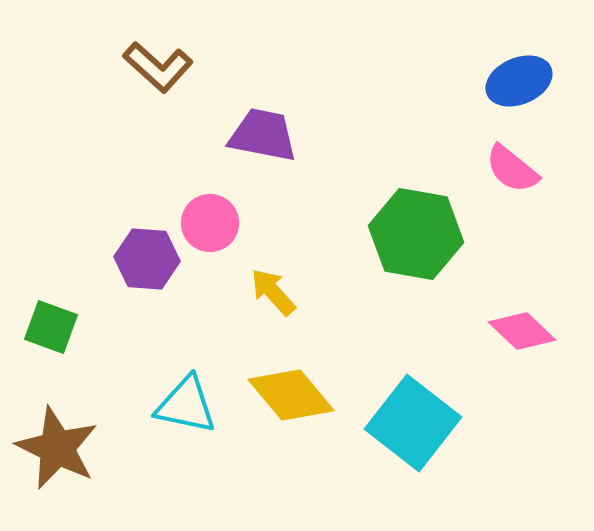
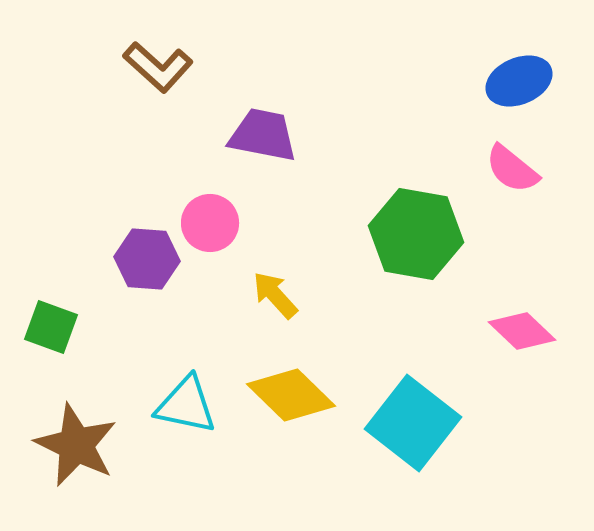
yellow arrow: moved 2 px right, 3 px down
yellow diamond: rotated 6 degrees counterclockwise
brown star: moved 19 px right, 3 px up
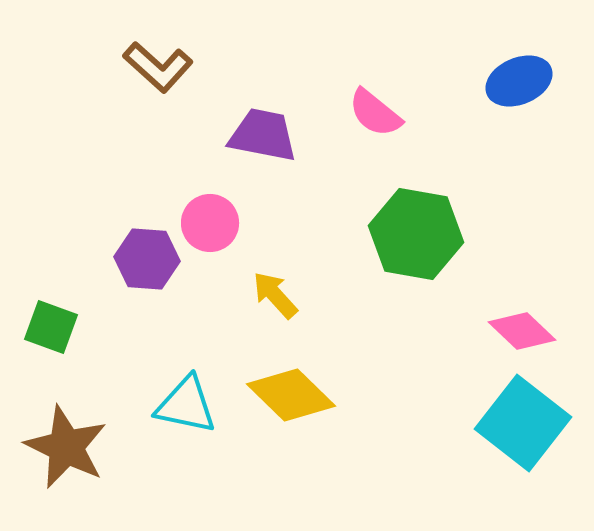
pink semicircle: moved 137 px left, 56 px up
cyan square: moved 110 px right
brown star: moved 10 px left, 2 px down
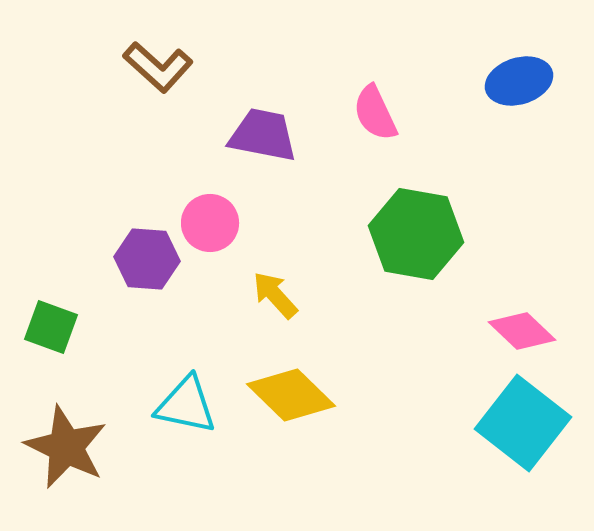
blue ellipse: rotated 6 degrees clockwise
pink semicircle: rotated 26 degrees clockwise
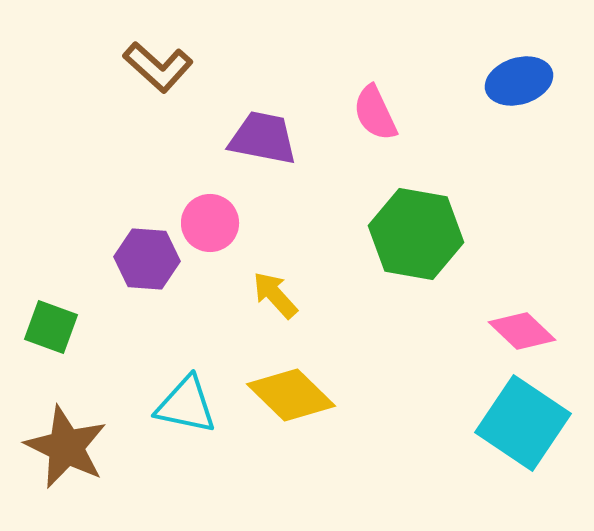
purple trapezoid: moved 3 px down
cyan square: rotated 4 degrees counterclockwise
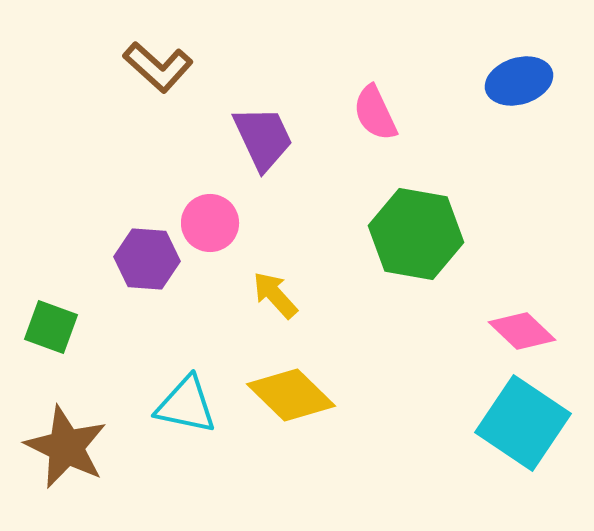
purple trapezoid: rotated 54 degrees clockwise
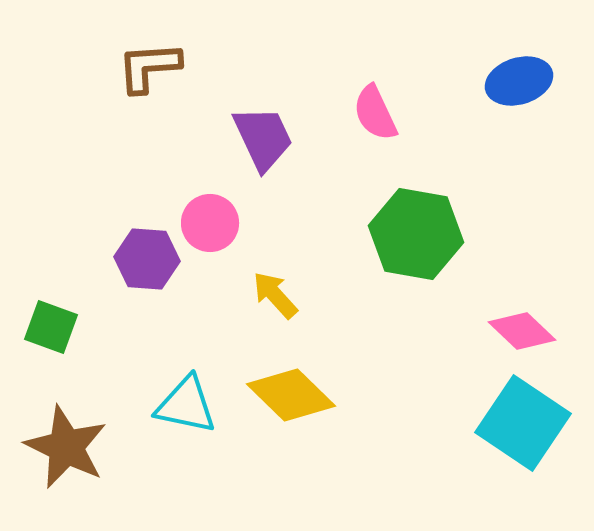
brown L-shape: moved 9 px left; rotated 134 degrees clockwise
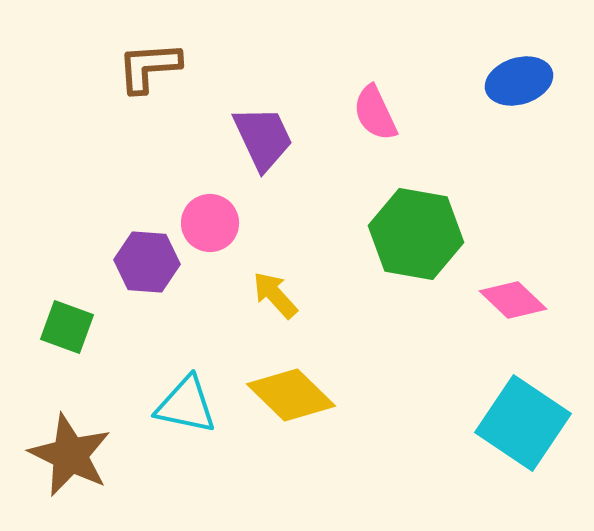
purple hexagon: moved 3 px down
green square: moved 16 px right
pink diamond: moved 9 px left, 31 px up
brown star: moved 4 px right, 8 px down
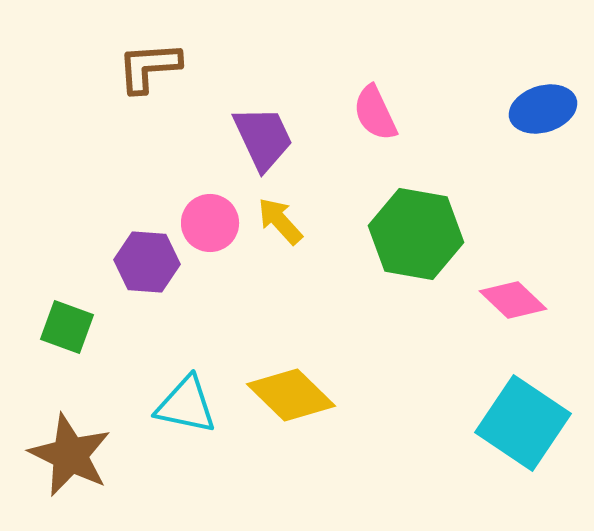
blue ellipse: moved 24 px right, 28 px down
yellow arrow: moved 5 px right, 74 px up
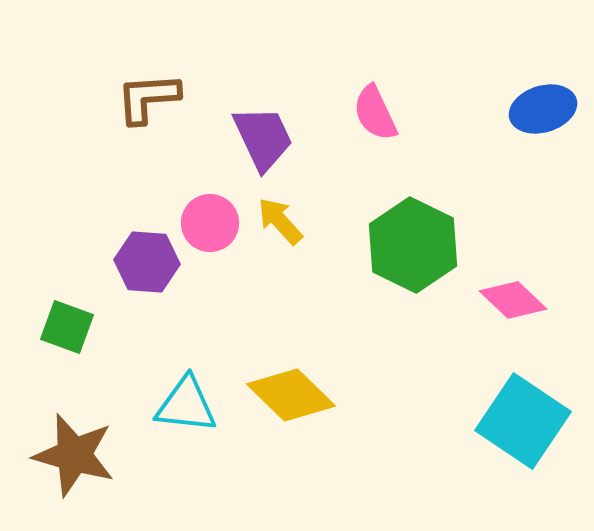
brown L-shape: moved 1 px left, 31 px down
green hexagon: moved 3 px left, 11 px down; rotated 16 degrees clockwise
cyan triangle: rotated 6 degrees counterclockwise
cyan square: moved 2 px up
brown star: moved 4 px right; rotated 10 degrees counterclockwise
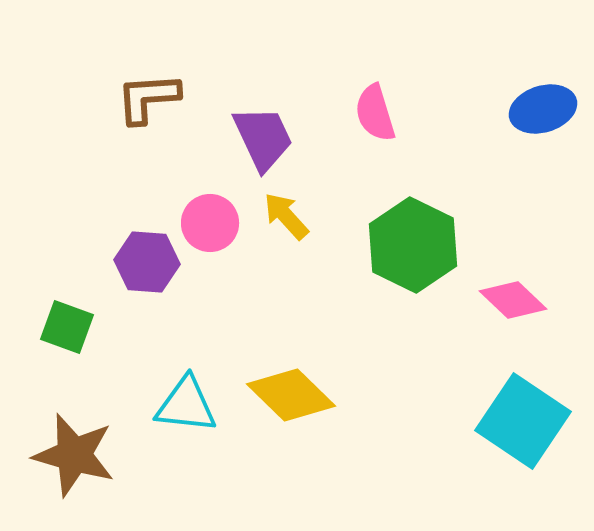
pink semicircle: rotated 8 degrees clockwise
yellow arrow: moved 6 px right, 5 px up
